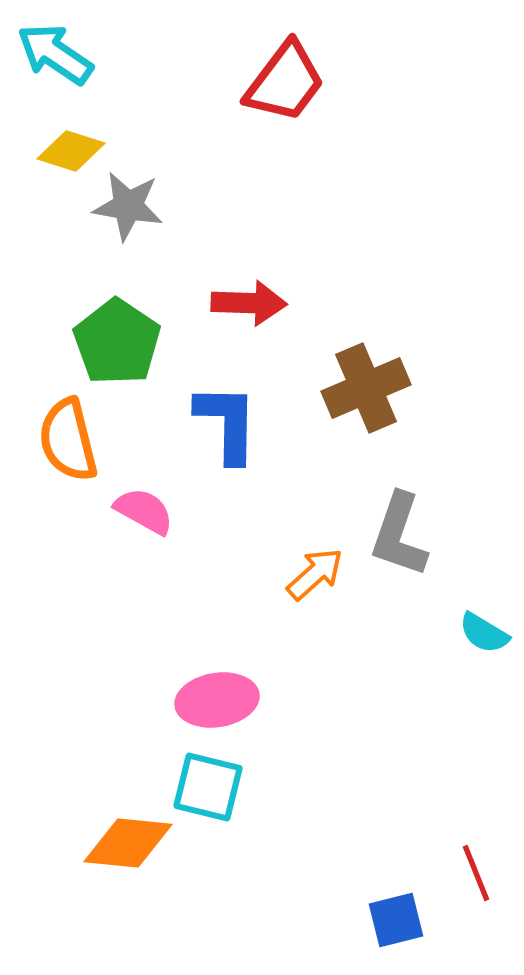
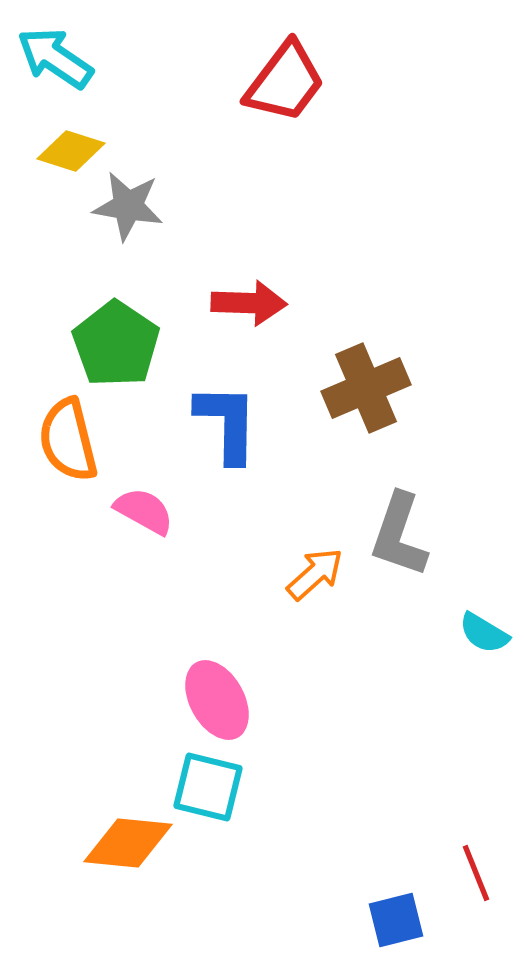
cyan arrow: moved 4 px down
green pentagon: moved 1 px left, 2 px down
pink ellipse: rotated 70 degrees clockwise
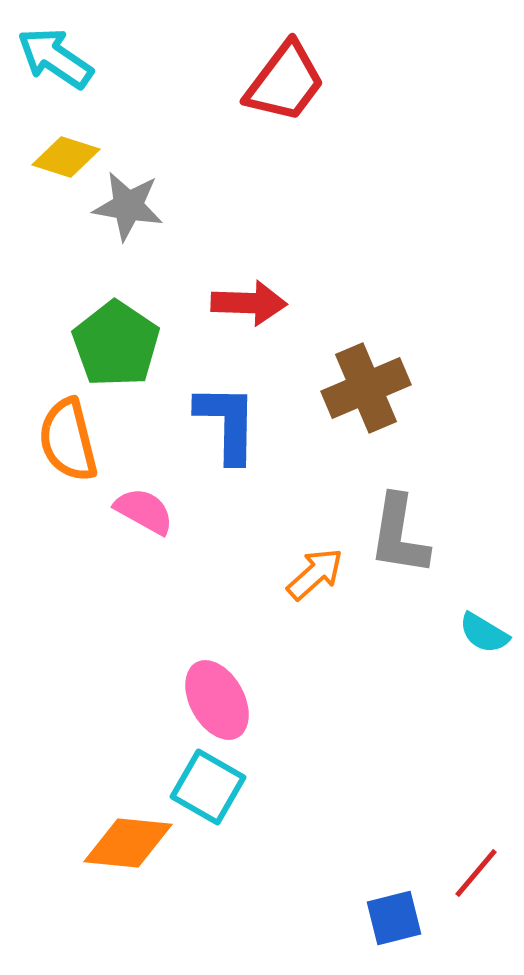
yellow diamond: moved 5 px left, 6 px down
gray L-shape: rotated 10 degrees counterclockwise
cyan square: rotated 16 degrees clockwise
red line: rotated 62 degrees clockwise
blue square: moved 2 px left, 2 px up
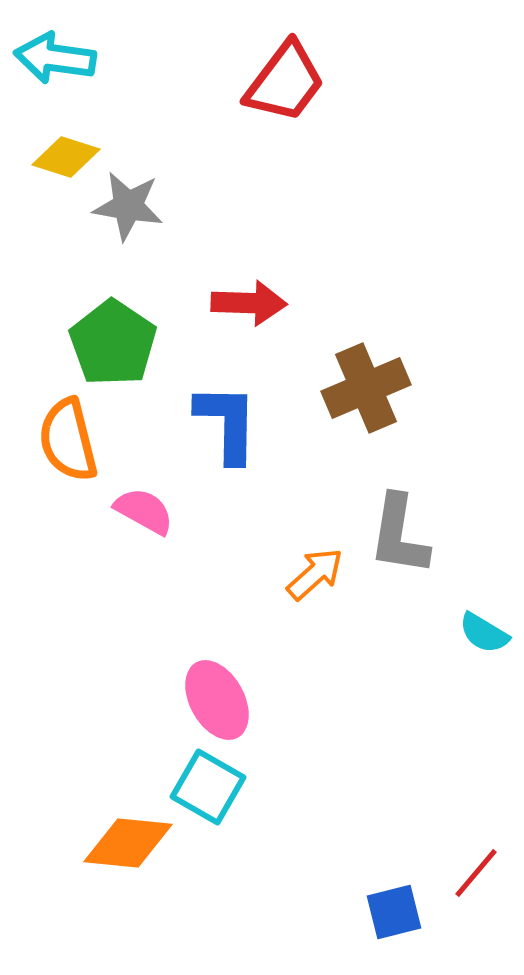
cyan arrow: rotated 26 degrees counterclockwise
green pentagon: moved 3 px left, 1 px up
blue square: moved 6 px up
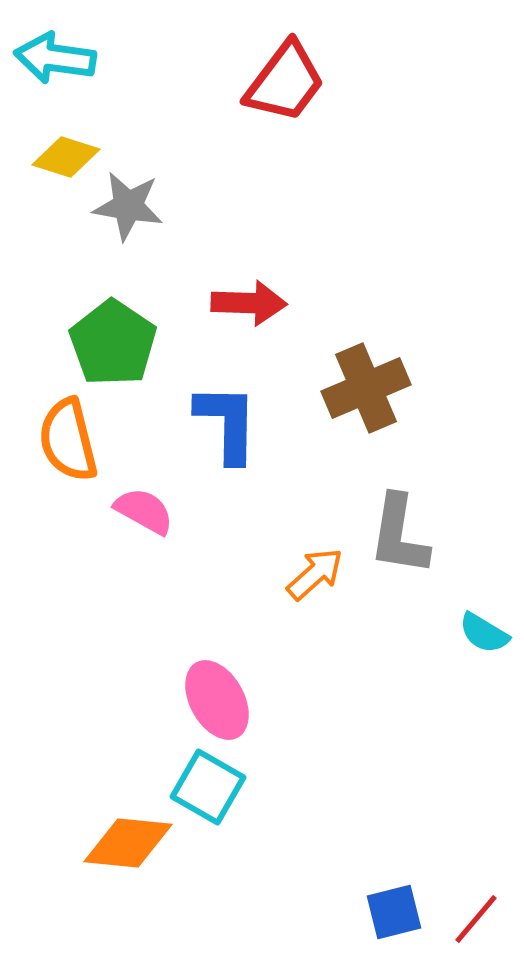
red line: moved 46 px down
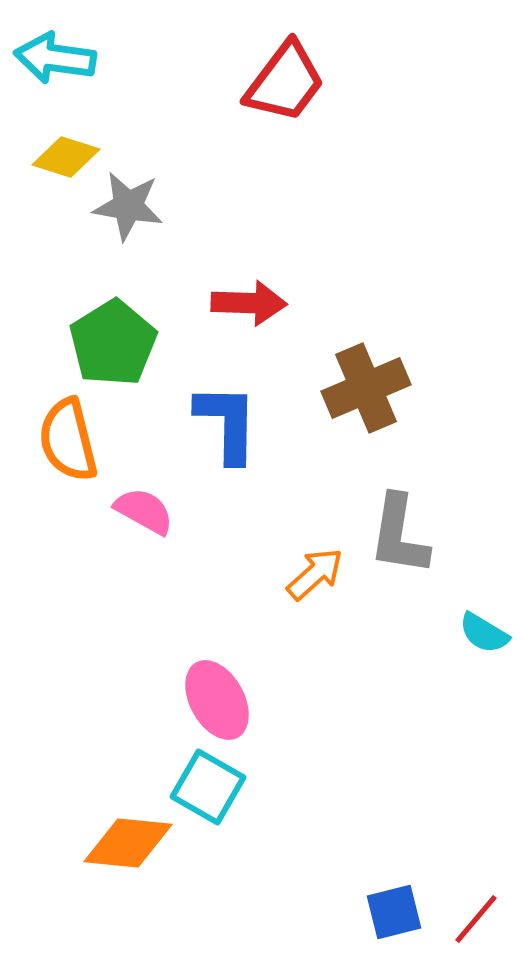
green pentagon: rotated 6 degrees clockwise
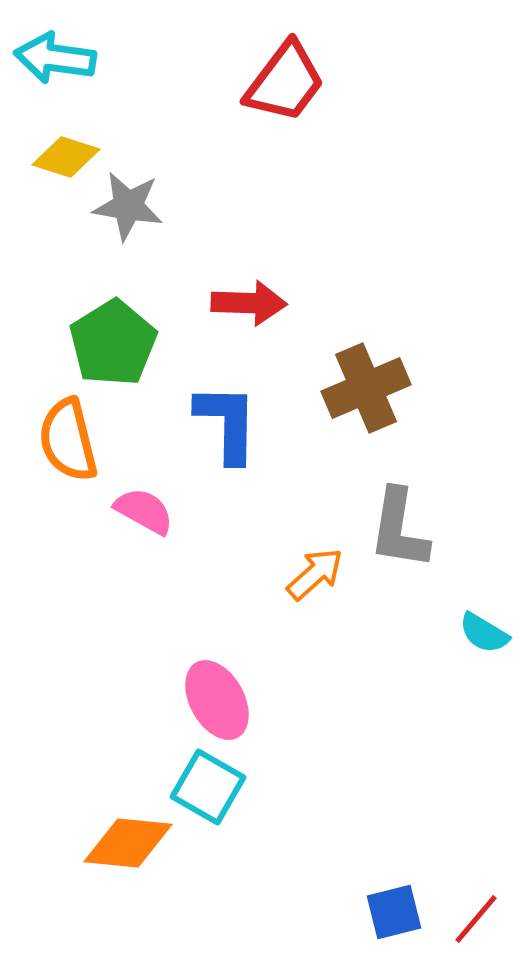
gray L-shape: moved 6 px up
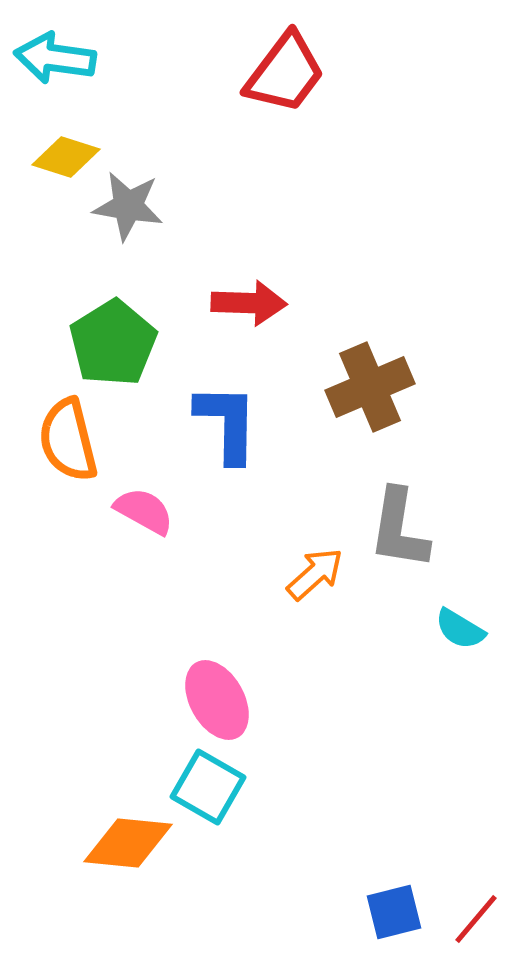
red trapezoid: moved 9 px up
brown cross: moved 4 px right, 1 px up
cyan semicircle: moved 24 px left, 4 px up
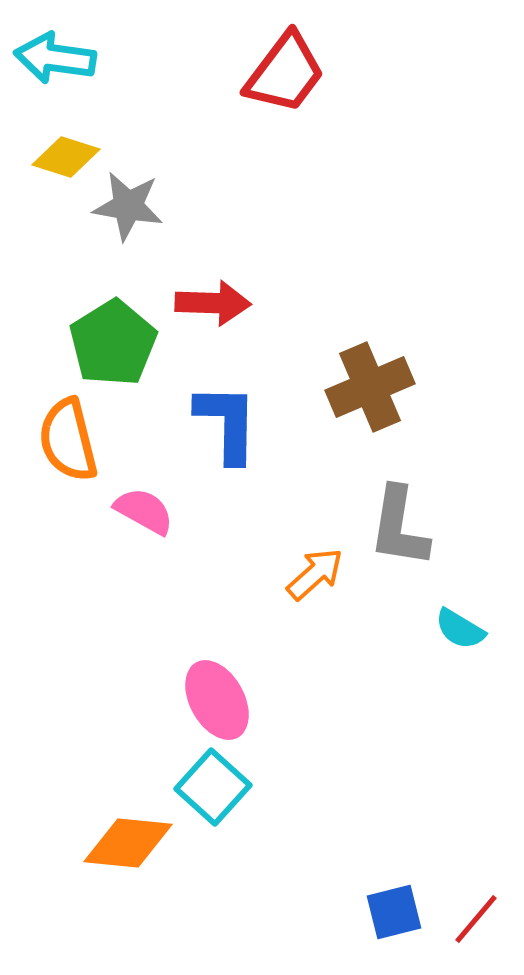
red arrow: moved 36 px left
gray L-shape: moved 2 px up
cyan square: moved 5 px right; rotated 12 degrees clockwise
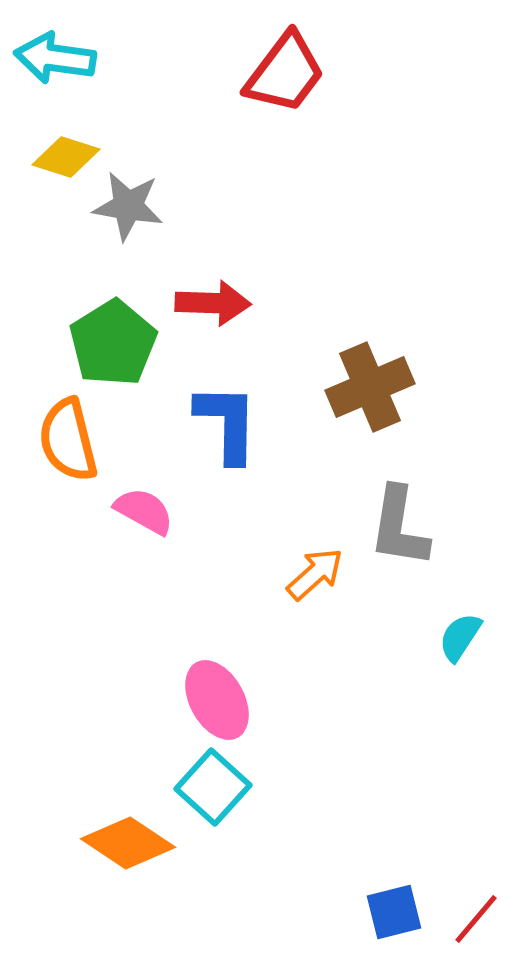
cyan semicircle: moved 8 px down; rotated 92 degrees clockwise
orange diamond: rotated 28 degrees clockwise
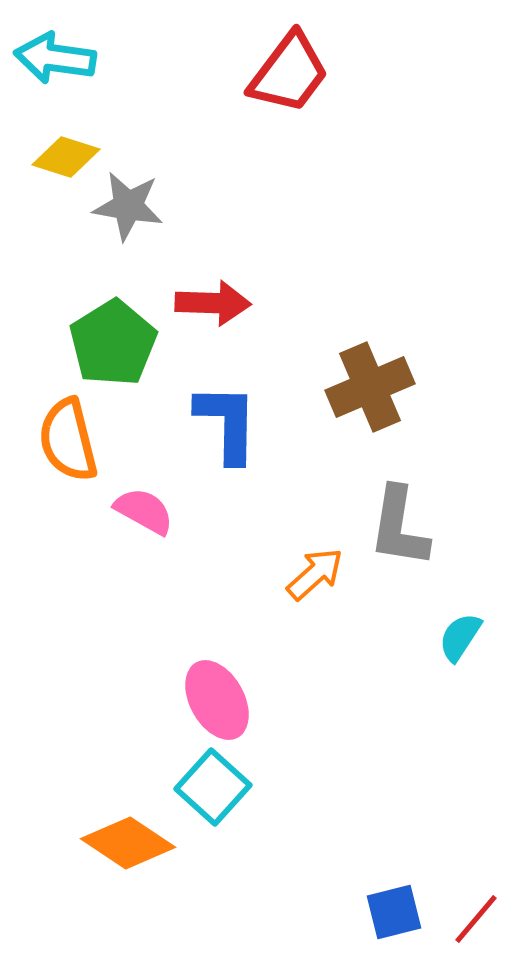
red trapezoid: moved 4 px right
